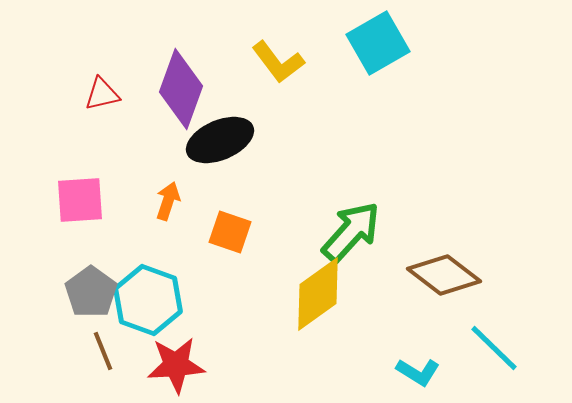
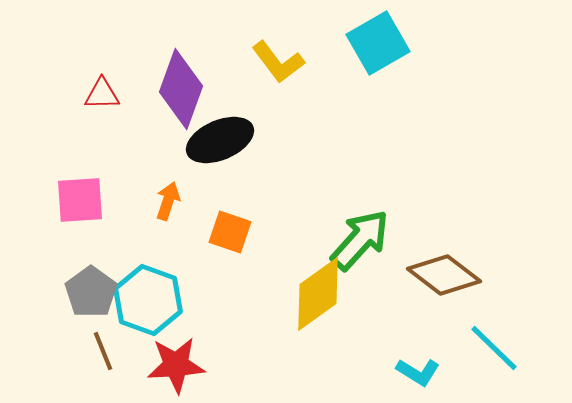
red triangle: rotated 12 degrees clockwise
green arrow: moved 9 px right, 8 px down
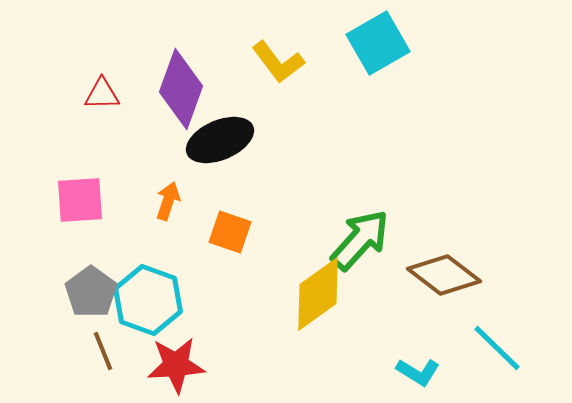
cyan line: moved 3 px right
